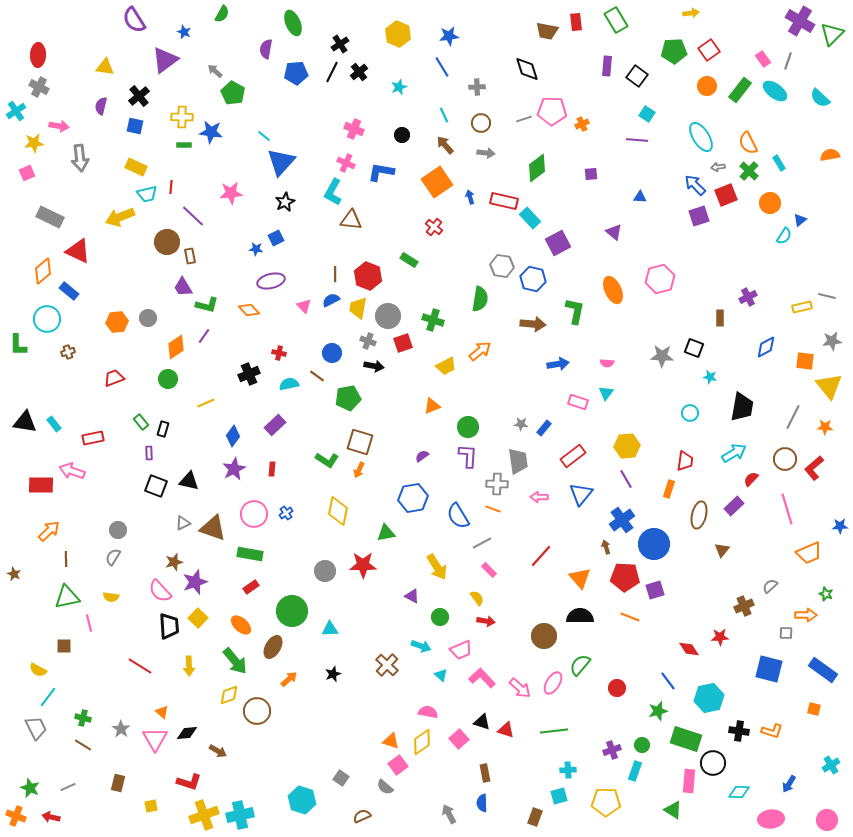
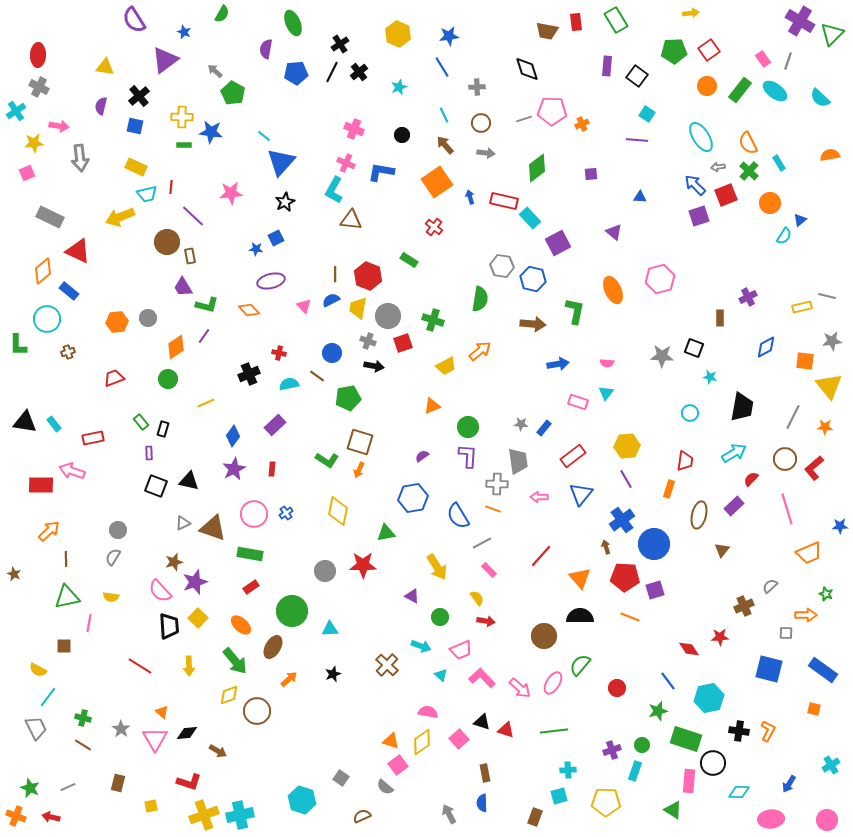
cyan L-shape at (333, 192): moved 1 px right, 2 px up
pink line at (89, 623): rotated 24 degrees clockwise
orange L-shape at (772, 731): moved 4 px left; rotated 80 degrees counterclockwise
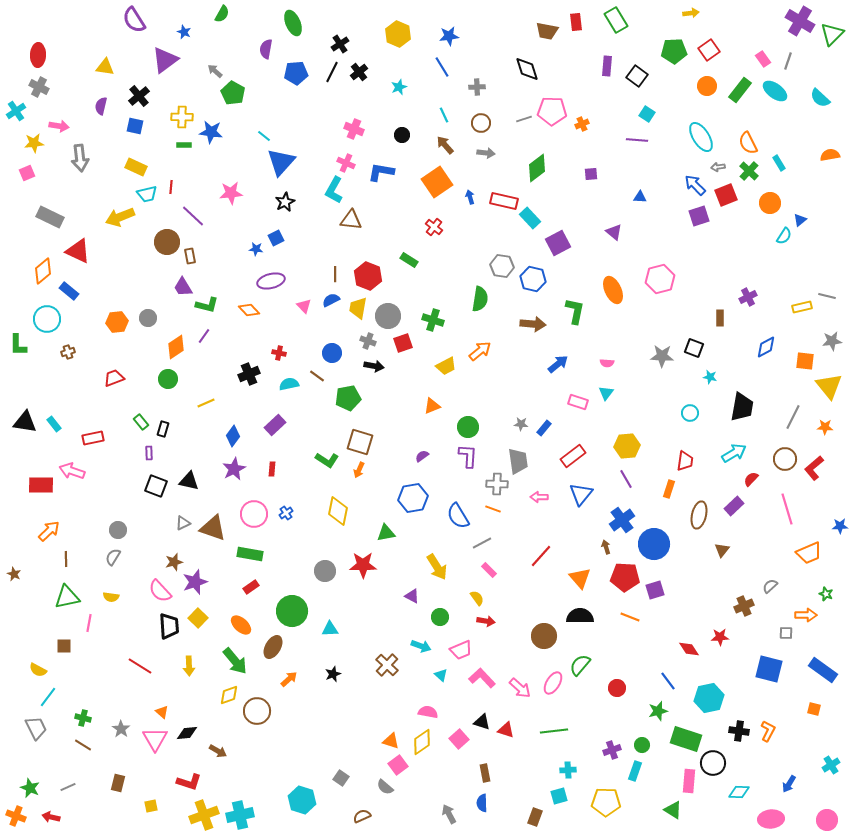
blue arrow at (558, 364): rotated 30 degrees counterclockwise
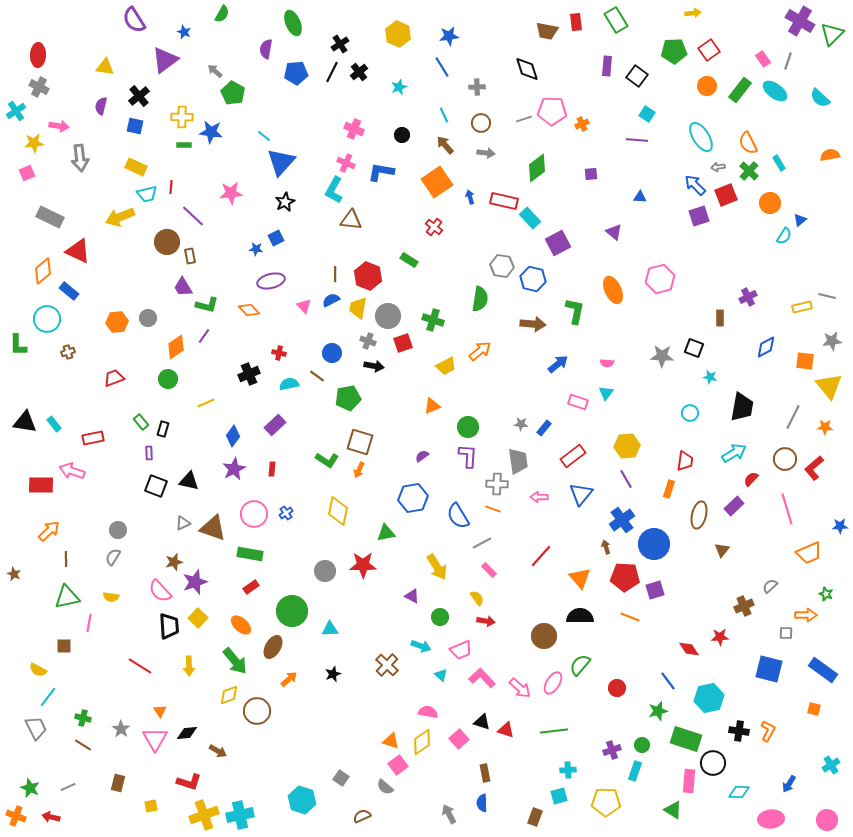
yellow arrow at (691, 13): moved 2 px right
orange triangle at (162, 712): moved 2 px left, 1 px up; rotated 16 degrees clockwise
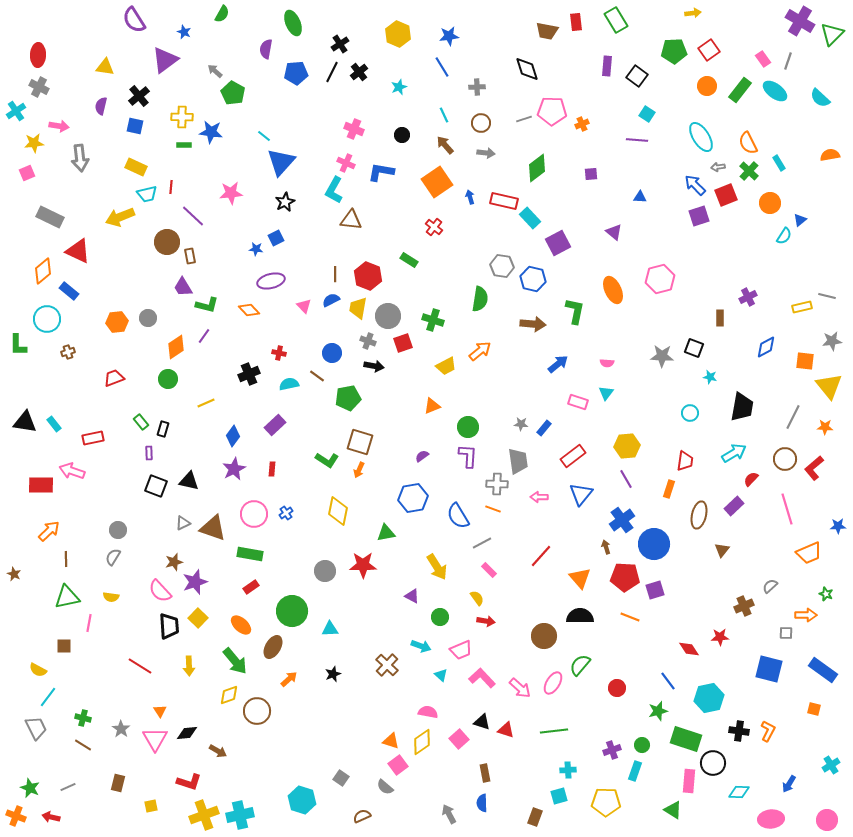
blue star at (840, 526): moved 2 px left
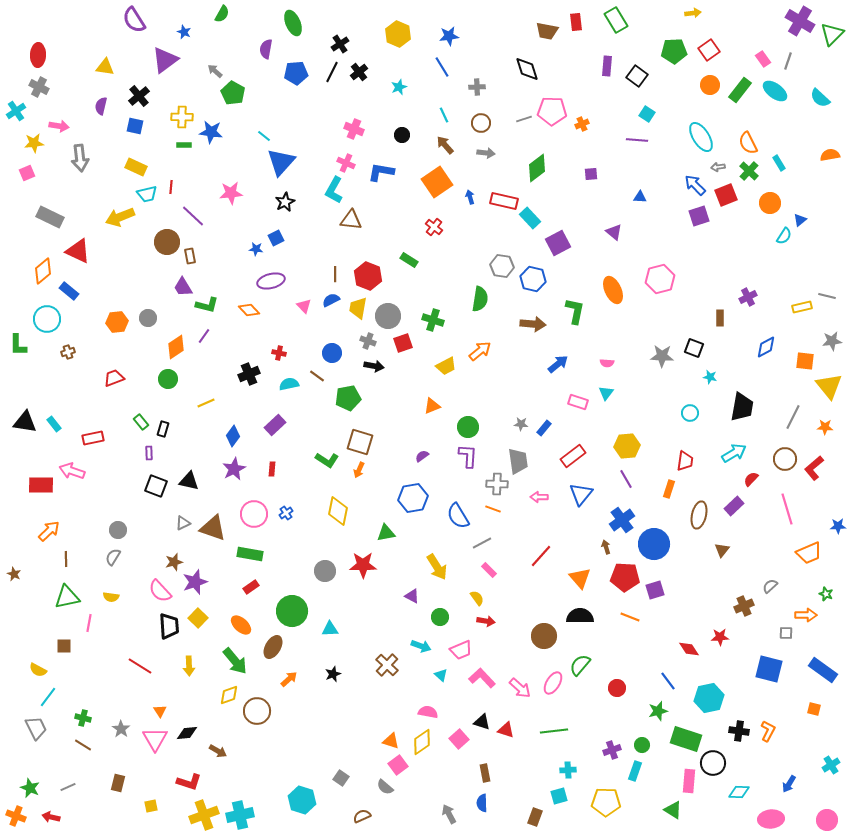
orange circle at (707, 86): moved 3 px right, 1 px up
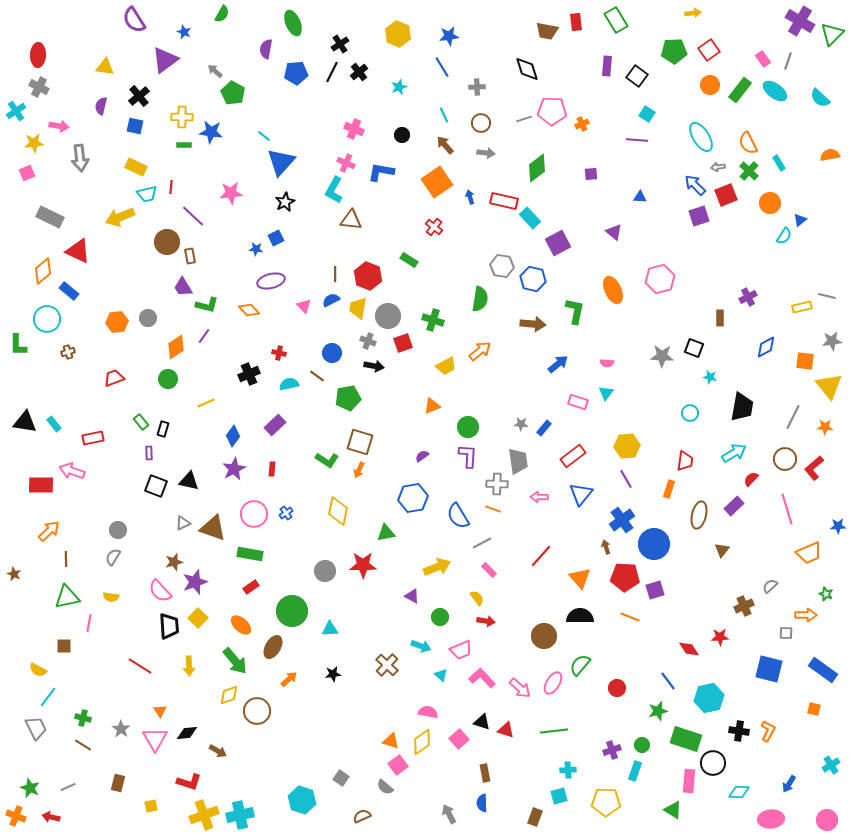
yellow arrow at (437, 567): rotated 80 degrees counterclockwise
black star at (333, 674): rotated 14 degrees clockwise
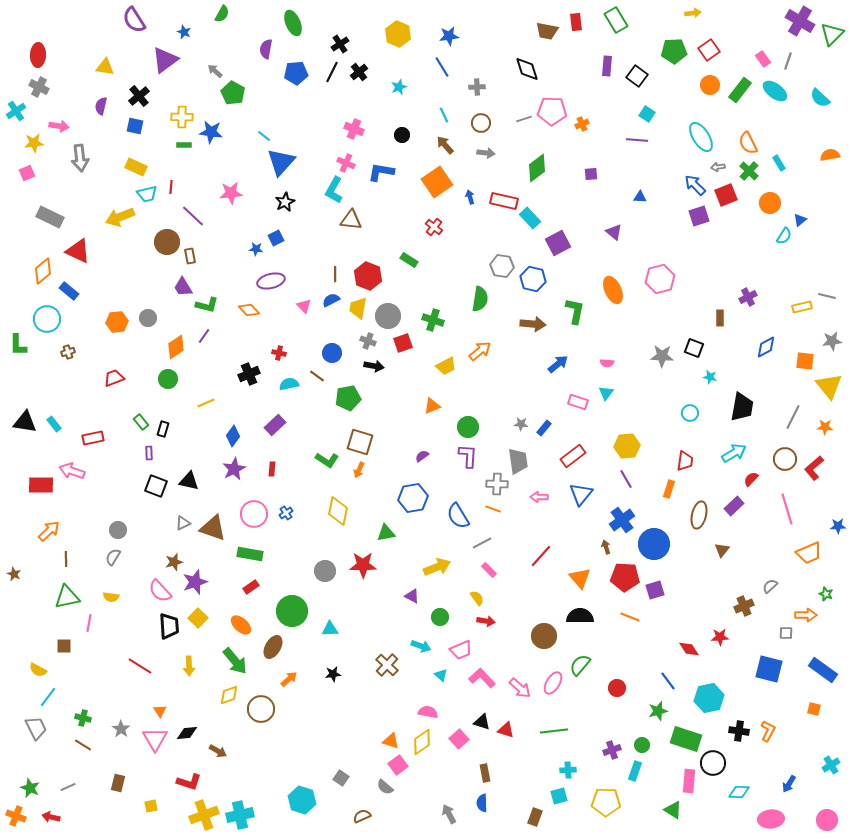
brown circle at (257, 711): moved 4 px right, 2 px up
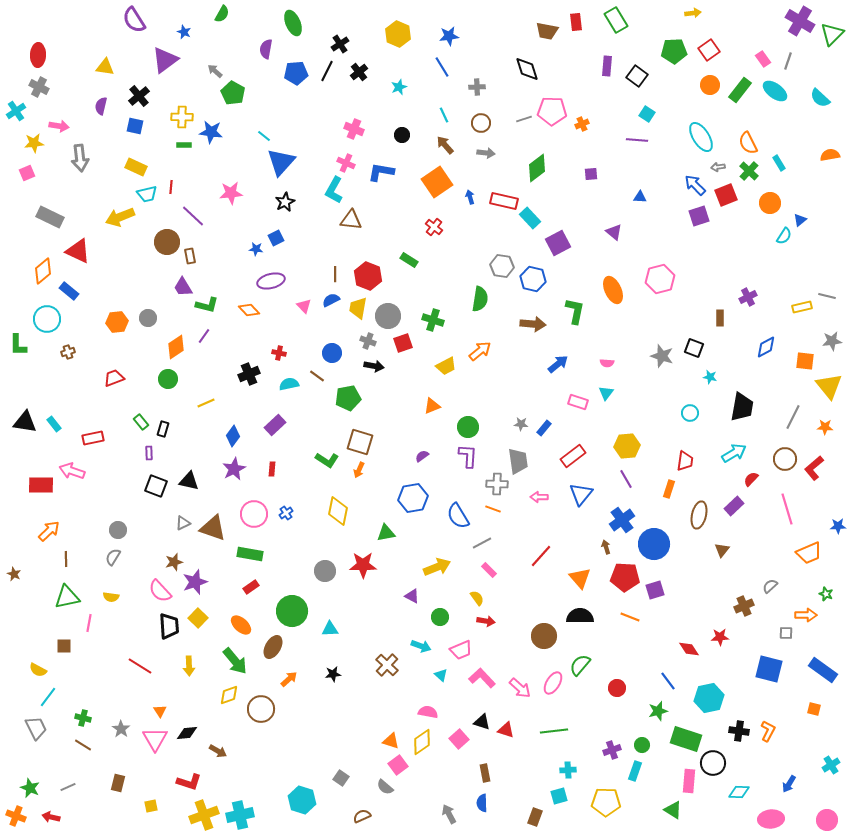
black line at (332, 72): moved 5 px left, 1 px up
gray star at (662, 356): rotated 15 degrees clockwise
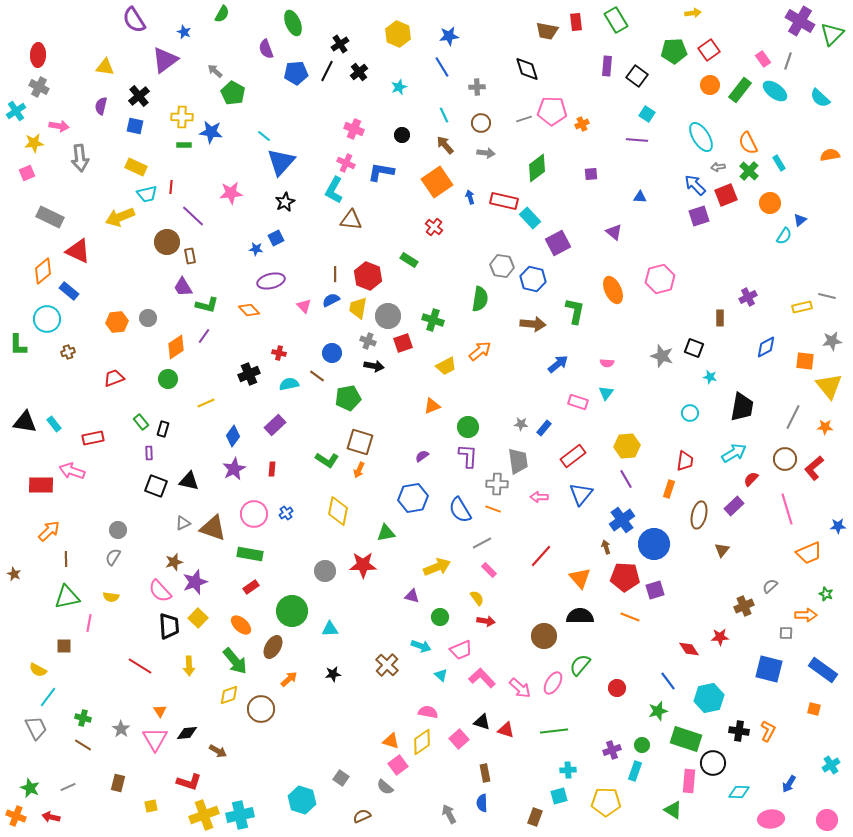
purple semicircle at (266, 49): rotated 30 degrees counterclockwise
blue semicircle at (458, 516): moved 2 px right, 6 px up
purple triangle at (412, 596): rotated 14 degrees counterclockwise
